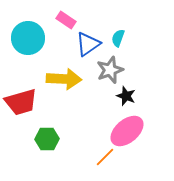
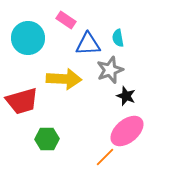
cyan semicircle: rotated 30 degrees counterclockwise
blue triangle: rotated 32 degrees clockwise
red trapezoid: moved 1 px right, 1 px up
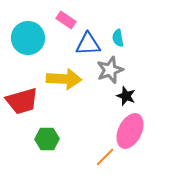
pink ellipse: moved 3 px right; rotated 24 degrees counterclockwise
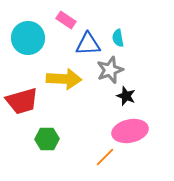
pink ellipse: rotated 52 degrees clockwise
